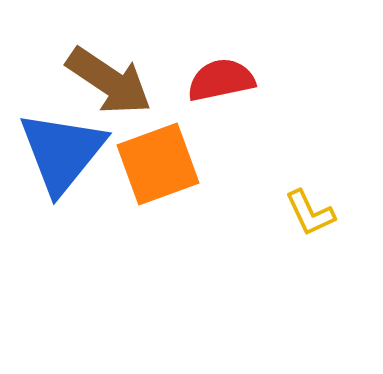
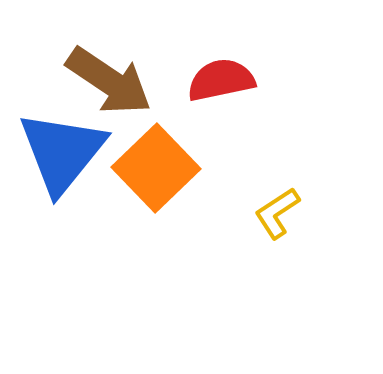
orange square: moved 2 px left, 4 px down; rotated 24 degrees counterclockwise
yellow L-shape: moved 33 px left; rotated 82 degrees clockwise
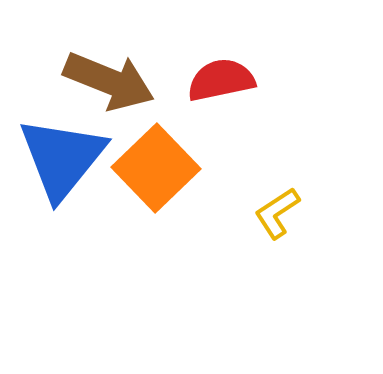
brown arrow: rotated 12 degrees counterclockwise
blue triangle: moved 6 px down
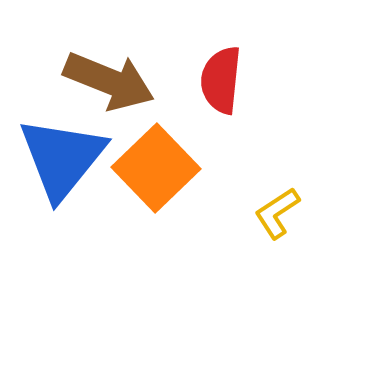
red semicircle: rotated 72 degrees counterclockwise
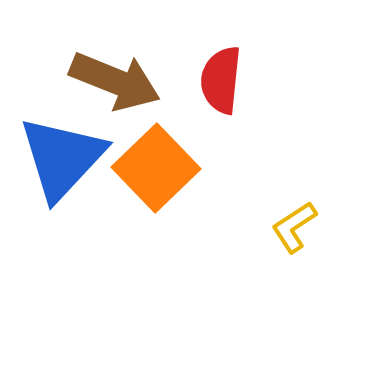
brown arrow: moved 6 px right
blue triangle: rotated 4 degrees clockwise
yellow L-shape: moved 17 px right, 14 px down
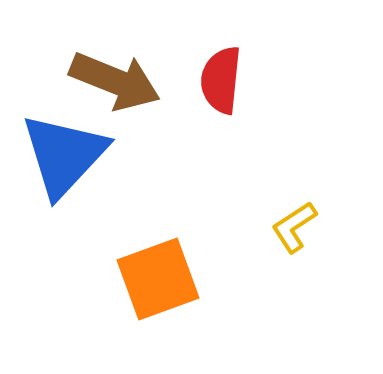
blue triangle: moved 2 px right, 3 px up
orange square: moved 2 px right, 111 px down; rotated 24 degrees clockwise
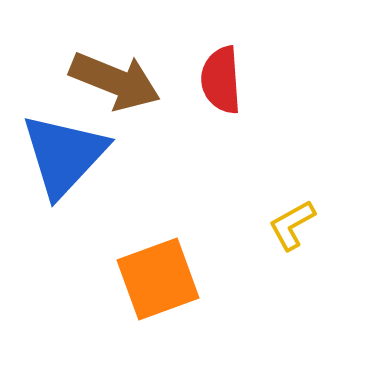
red semicircle: rotated 10 degrees counterclockwise
yellow L-shape: moved 2 px left, 2 px up; rotated 4 degrees clockwise
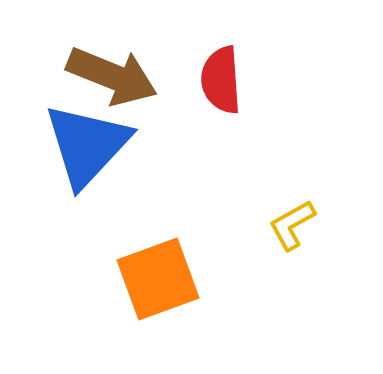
brown arrow: moved 3 px left, 5 px up
blue triangle: moved 23 px right, 10 px up
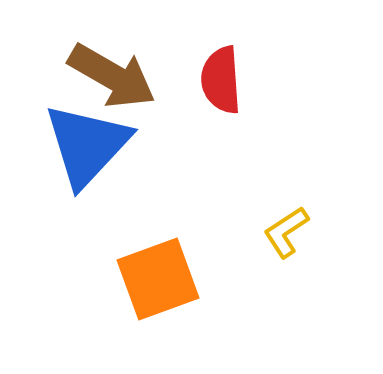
brown arrow: rotated 8 degrees clockwise
yellow L-shape: moved 6 px left, 7 px down; rotated 4 degrees counterclockwise
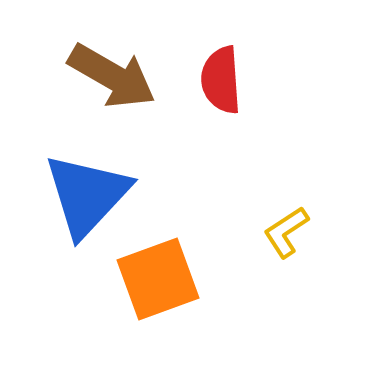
blue triangle: moved 50 px down
